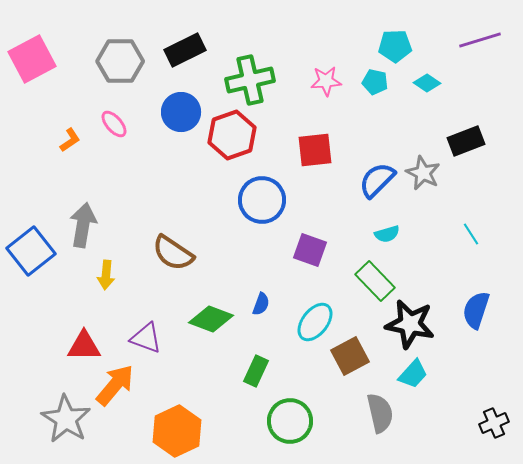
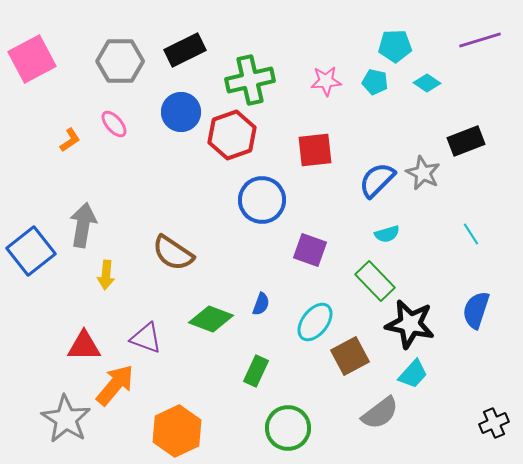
gray semicircle at (380, 413): rotated 66 degrees clockwise
green circle at (290, 421): moved 2 px left, 7 px down
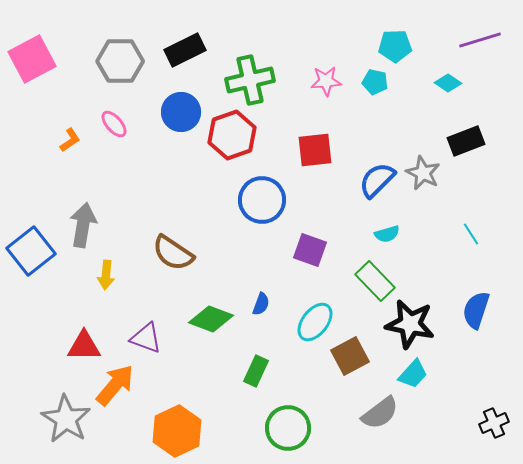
cyan diamond at (427, 83): moved 21 px right
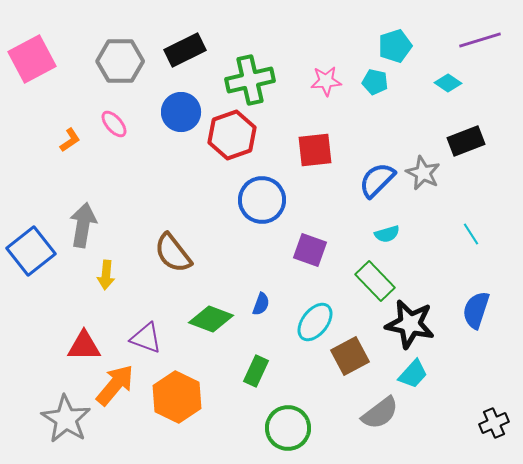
cyan pentagon at (395, 46): rotated 16 degrees counterclockwise
brown semicircle at (173, 253): rotated 18 degrees clockwise
orange hexagon at (177, 431): moved 34 px up; rotated 9 degrees counterclockwise
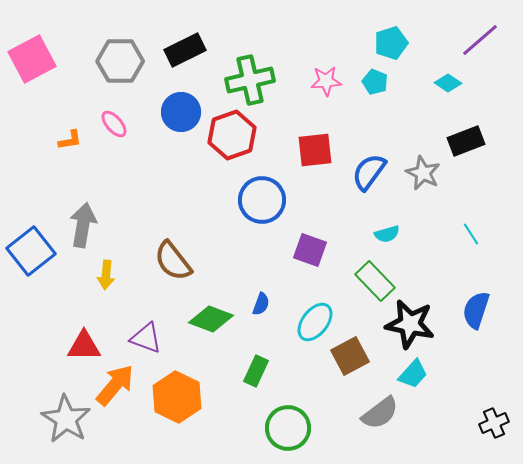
purple line at (480, 40): rotated 24 degrees counterclockwise
cyan pentagon at (395, 46): moved 4 px left, 3 px up
cyan pentagon at (375, 82): rotated 10 degrees clockwise
orange L-shape at (70, 140): rotated 25 degrees clockwise
blue semicircle at (377, 180): moved 8 px left, 8 px up; rotated 9 degrees counterclockwise
brown semicircle at (173, 253): moved 8 px down
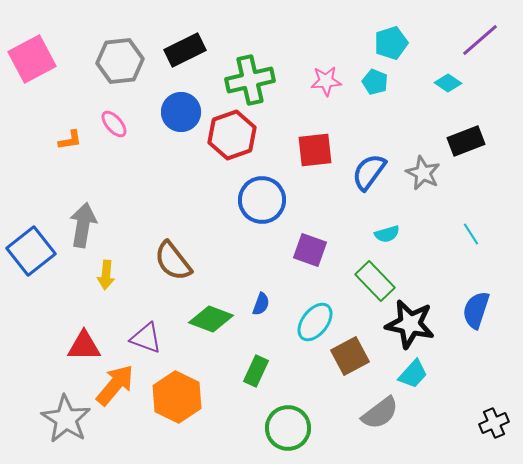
gray hexagon at (120, 61): rotated 6 degrees counterclockwise
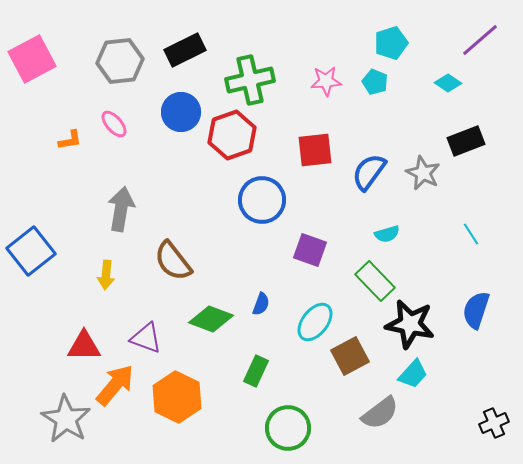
gray arrow at (83, 225): moved 38 px right, 16 px up
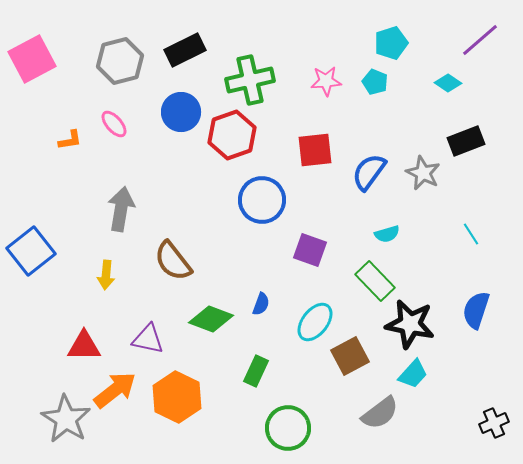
gray hexagon at (120, 61): rotated 9 degrees counterclockwise
purple triangle at (146, 338): moved 2 px right, 1 px down; rotated 8 degrees counterclockwise
orange arrow at (115, 385): moved 5 px down; rotated 12 degrees clockwise
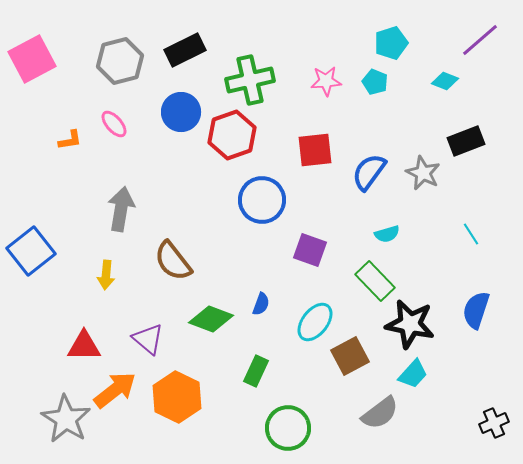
cyan diamond at (448, 83): moved 3 px left, 2 px up; rotated 12 degrees counterclockwise
purple triangle at (148, 339): rotated 28 degrees clockwise
